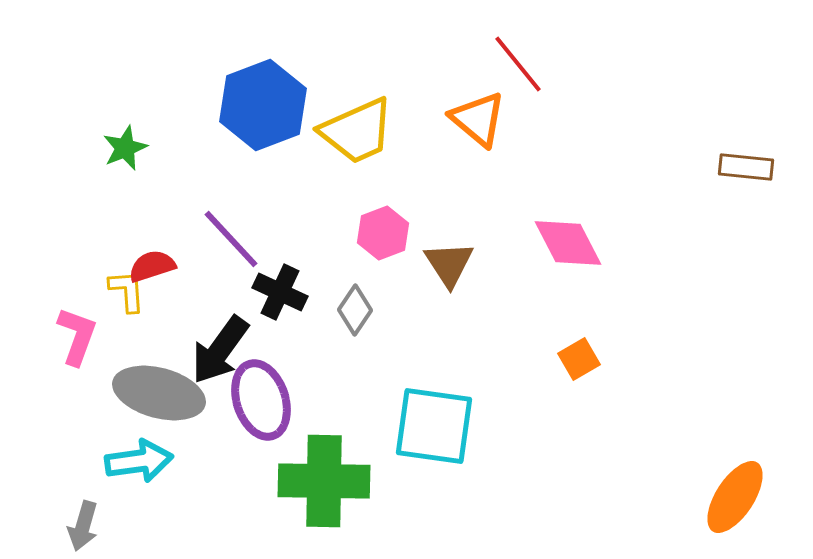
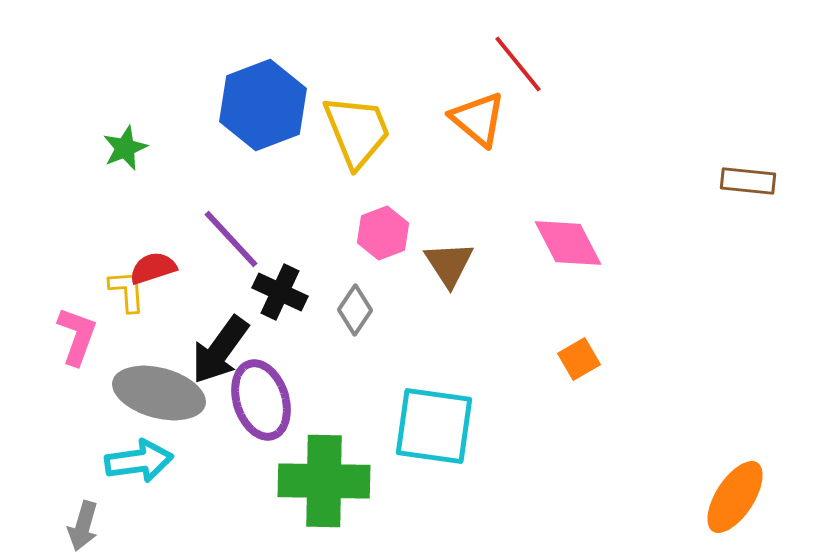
yellow trapezoid: rotated 88 degrees counterclockwise
brown rectangle: moved 2 px right, 14 px down
red semicircle: moved 1 px right, 2 px down
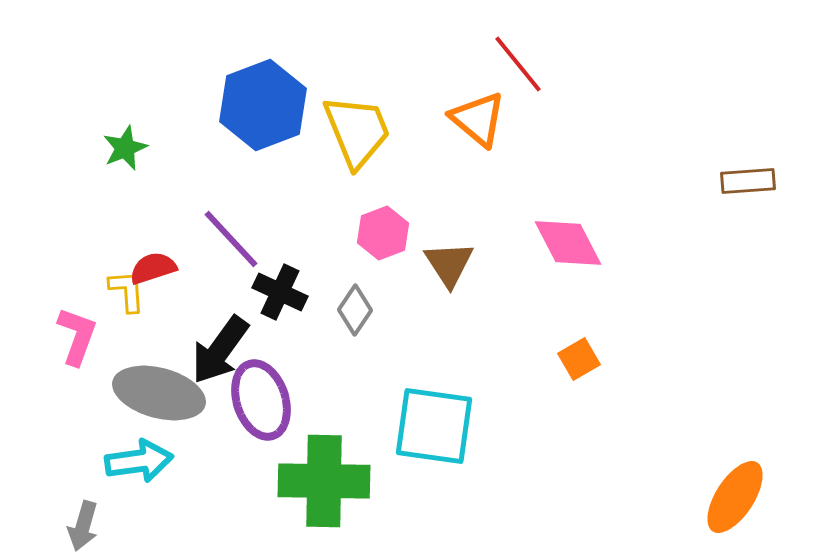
brown rectangle: rotated 10 degrees counterclockwise
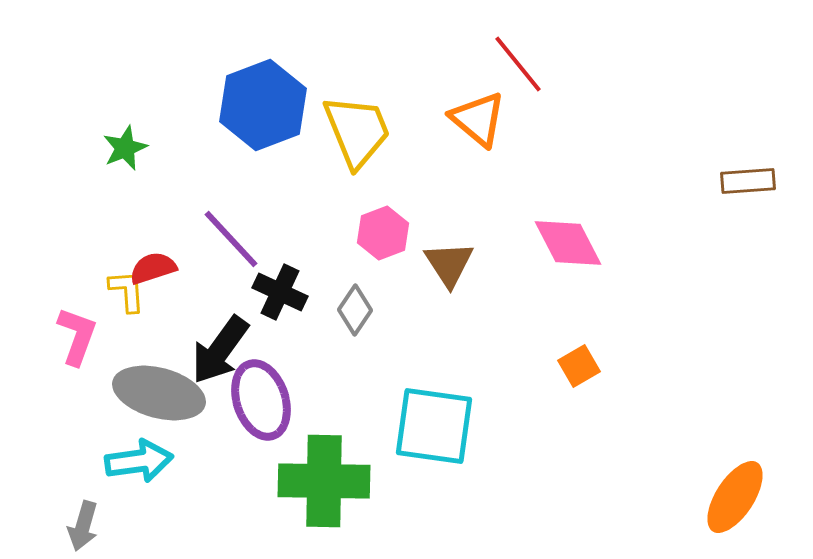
orange square: moved 7 px down
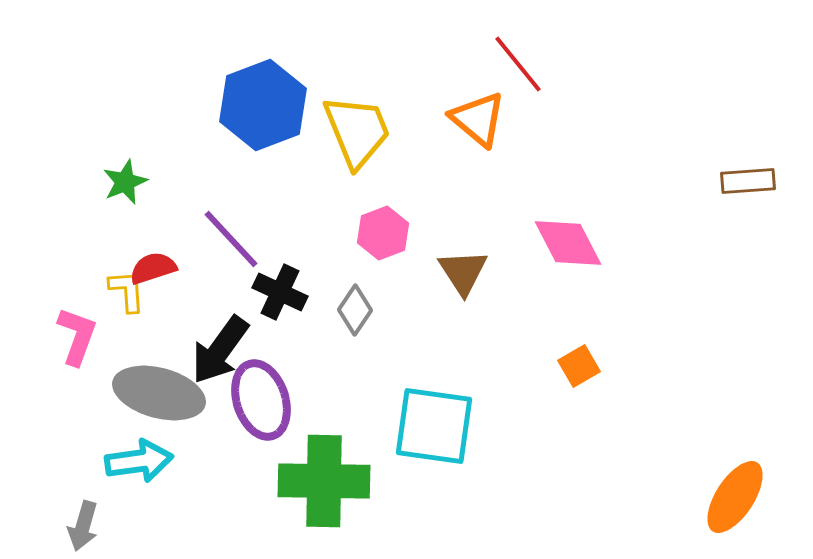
green star: moved 34 px down
brown triangle: moved 14 px right, 8 px down
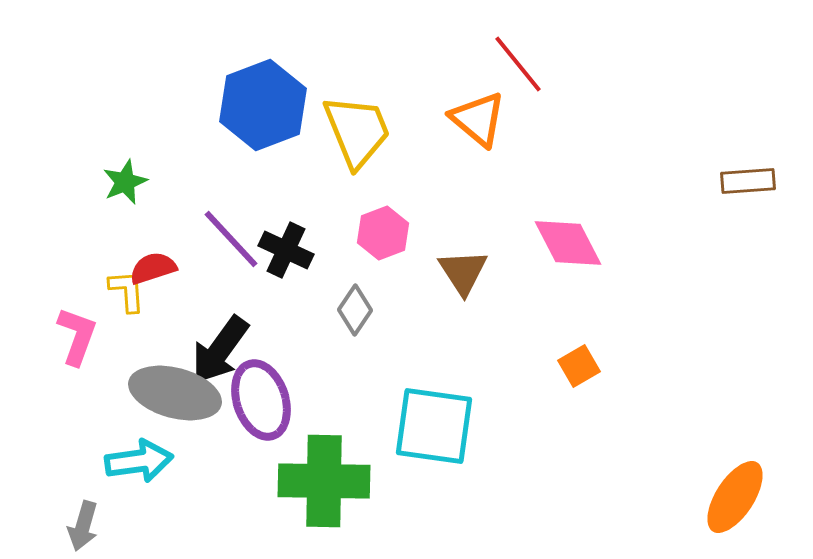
black cross: moved 6 px right, 42 px up
gray ellipse: moved 16 px right
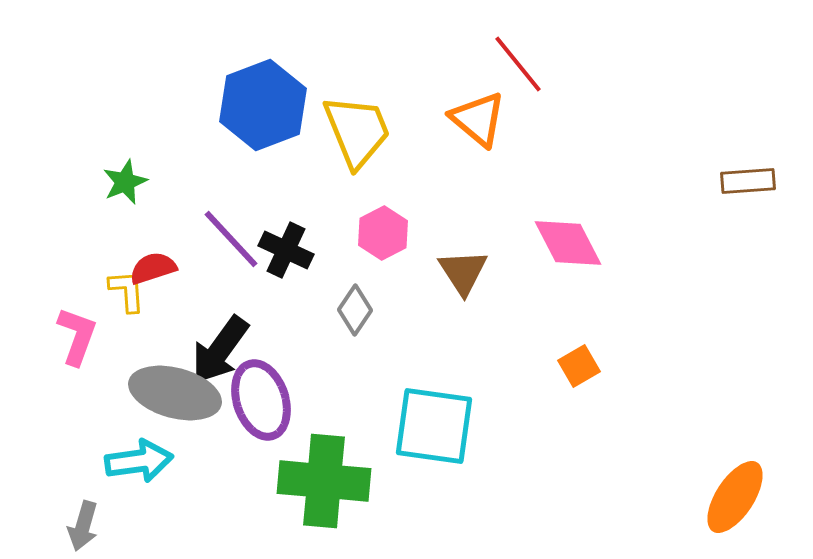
pink hexagon: rotated 6 degrees counterclockwise
green cross: rotated 4 degrees clockwise
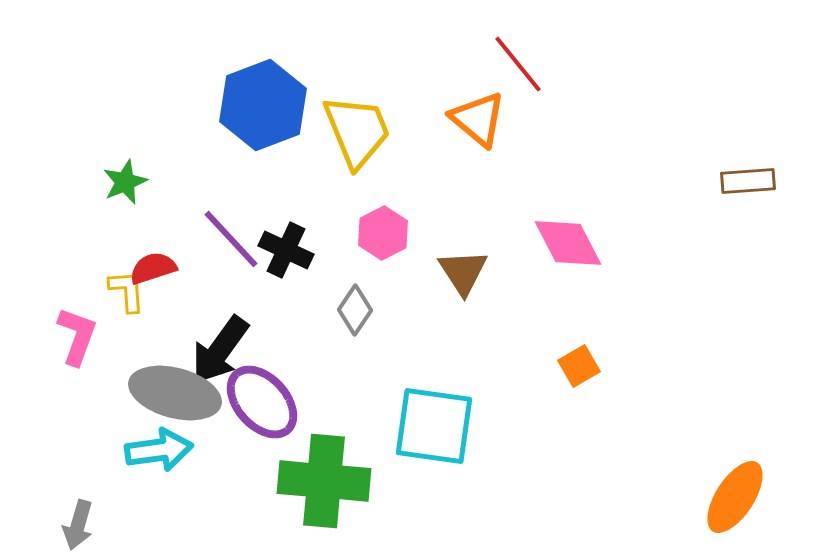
purple ellipse: moved 1 px right, 2 px down; rotated 24 degrees counterclockwise
cyan arrow: moved 20 px right, 11 px up
gray arrow: moved 5 px left, 1 px up
